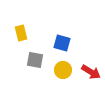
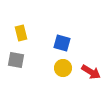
gray square: moved 19 px left
yellow circle: moved 2 px up
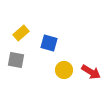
yellow rectangle: rotated 63 degrees clockwise
blue square: moved 13 px left
yellow circle: moved 1 px right, 2 px down
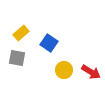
blue square: rotated 18 degrees clockwise
gray square: moved 1 px right, 2 px up
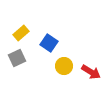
gray square: rotated 36 degrees counterclockwise
yellow circle: moved 4 px up
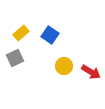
blue square: moved 1 px right, 8 px up
gray square: moved 2 px left
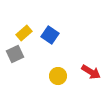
yellow rectangle: moved 3 px right
gray square: moved 4 px up
yellow circle: moved 6 px left, 10 px down
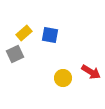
blue square: rotated 24 degrees counterclockwise
yellow circle: moved 5 px right, 2 px down
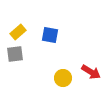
yellow rectangle: moved 6 px left, 1 px up
gray square: rotated 18 degrees clockwise
